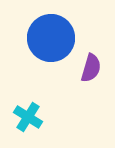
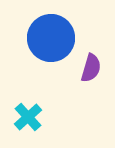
cyan cross: rotated 16 degrees clockwise
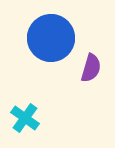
cyan cross: moved 3 px left, 1 px down; rotated 12 degrees counterclockwise
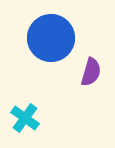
purple semicircle: moved 4 px down
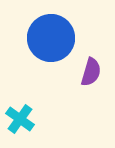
cyan cross: moved 5 px left, 1 px down
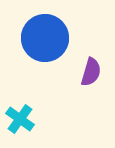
blue circle: moved 6 px left
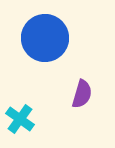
purple semicircle: moved 9 px left, 22 px down
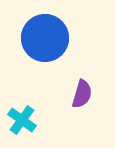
cyan cross: moved 2 px right, 1 px down
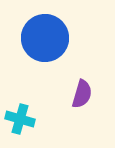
cyan cross: moved 2 px left, 1 px up; rotated 20 degrees counterclockwise
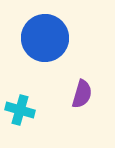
cyan cross: moved 9 px up
